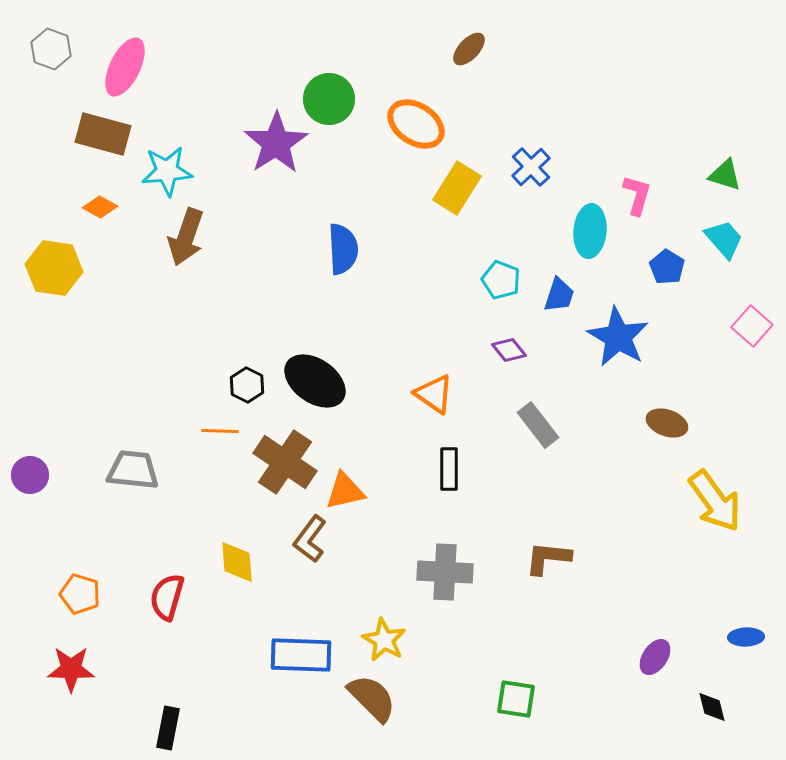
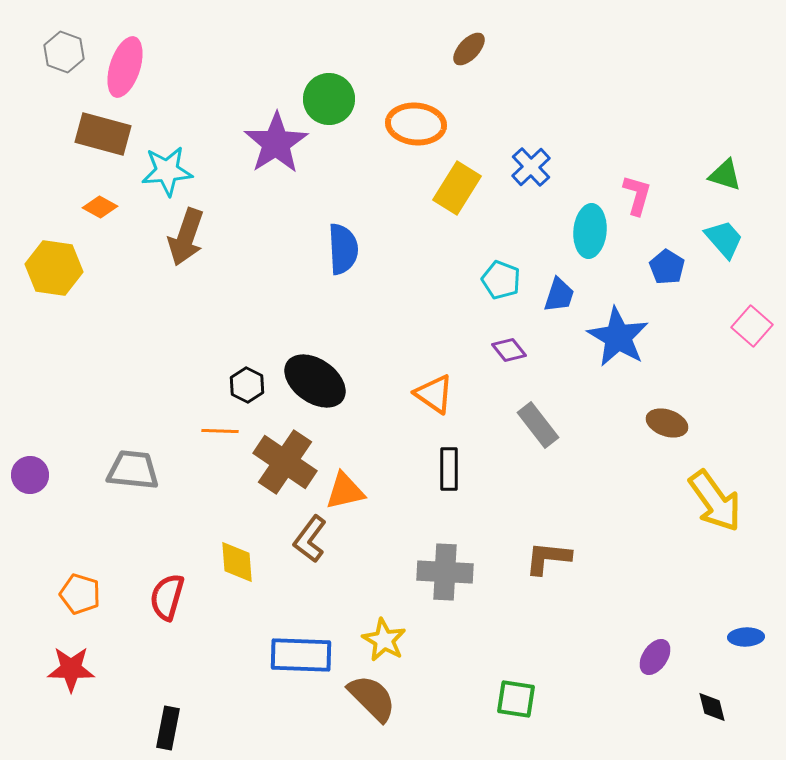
gray hexagon at (51, 49): moved 13 px right, 3 px down
pink ellipse at (125, 67): rotated 8 degrees counterclockwise
orange ellipse at (416, 124): rotated 28 degrees counterclockwise
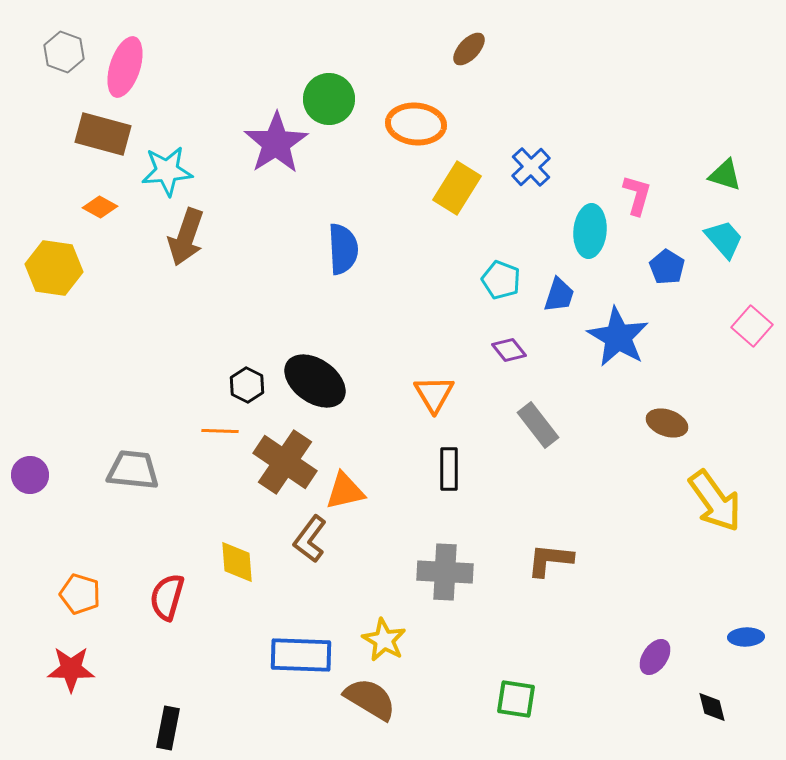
orange triangle at (434, 394): rotated 24 degrees clockwise
brown L-shape at (548, 558): moved 2 px right, 2 px down
brown semicircle at (372, 698): moved 2 px left, 1 px down; rotated 14 degrees counterclockwise
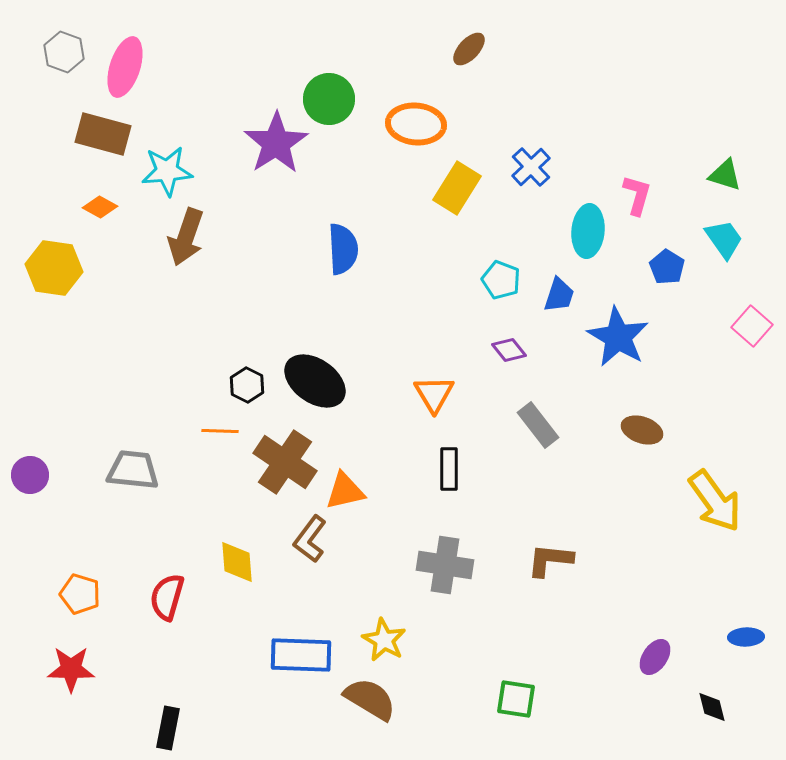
cyan ellipse at (590, 231): moved 2 px left
cyan trapezoid at (724, 239): rotated 6 degrees clockwise
brown ellipse at (667, 423): moved 25 px left, 7 px down
gray cross at (445, 572): moved 7 px up; rotated 6 degrees clockwise
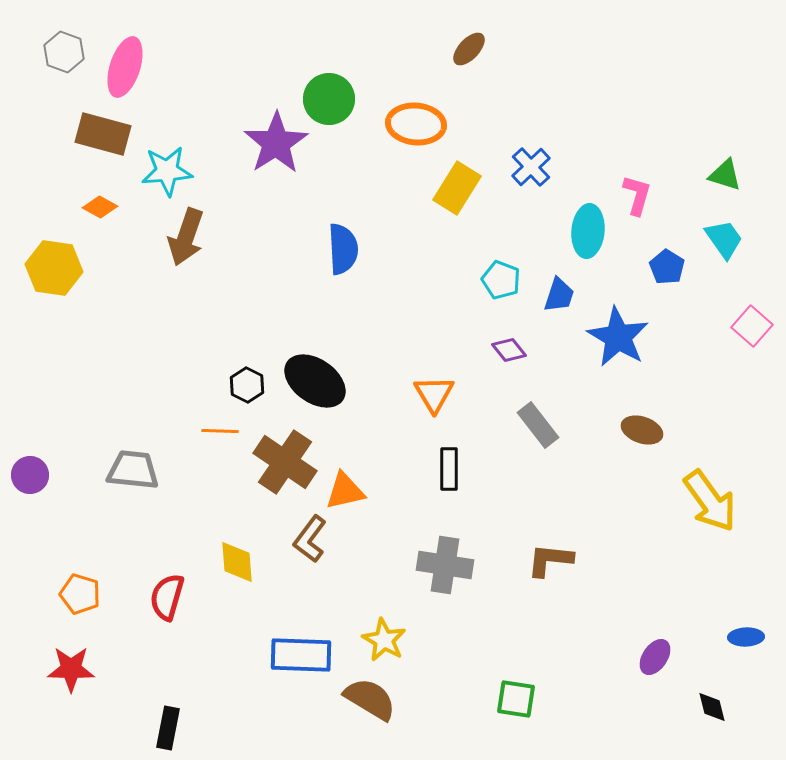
yellow arrow at (715, 501): moved 5 px left
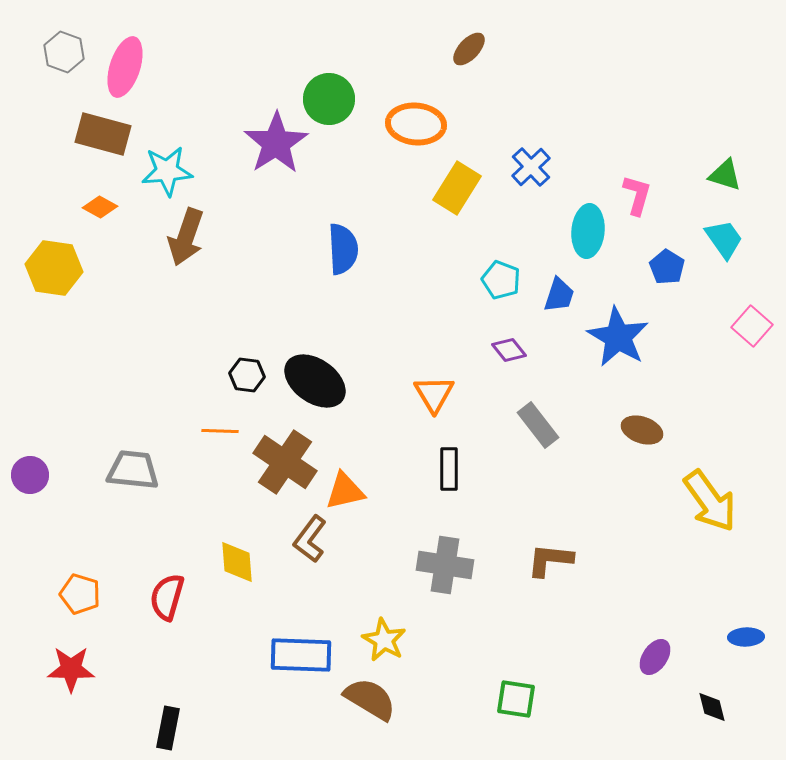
black hexagon at (247, 385): moved 10 px up; rotated 20 degrees counterclockwise
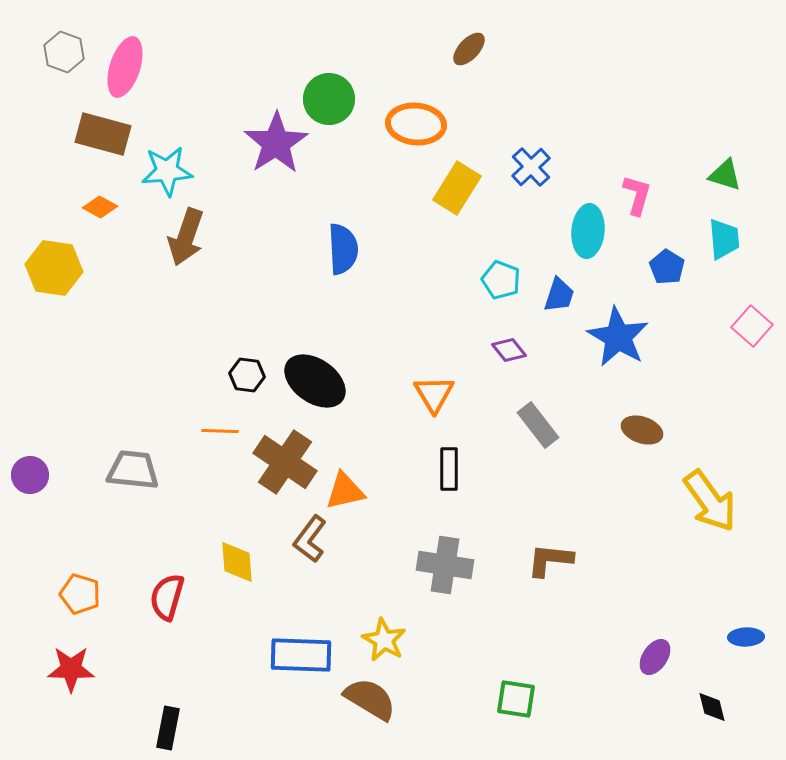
cyan trapezoid at (724, 239): rotated 30 degrees clockwise
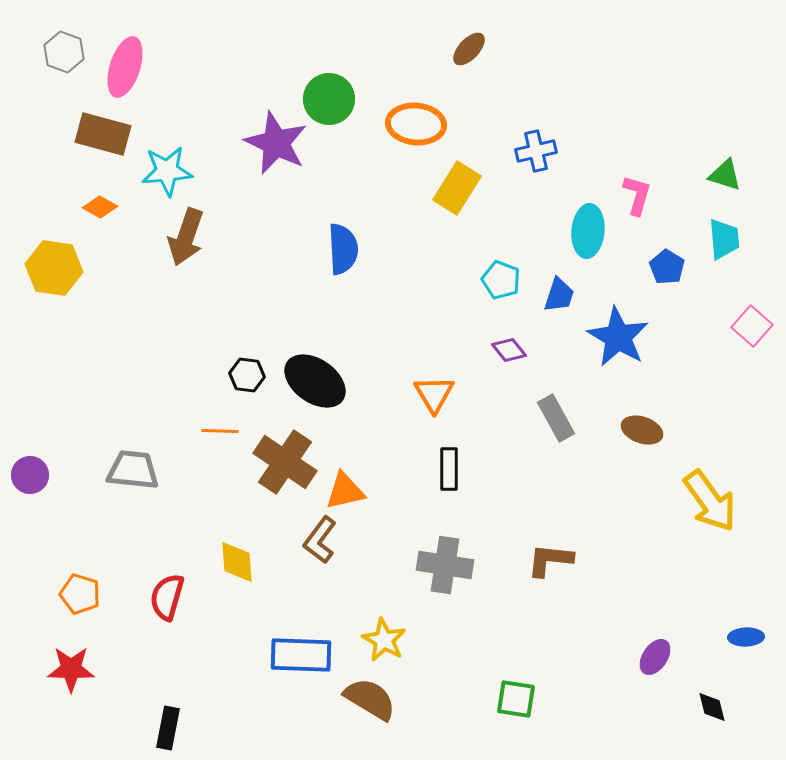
purple star at (276, 143): rotated 14 degrees counterclockwise
blue cross at (531, 167): moved 5 px right, 16 px up; rotated 30 degrees clockwise
gray rectangle at (538, 425): moved 18 px right, 7 px up; rotated 9 degrees clockwise
brown L-shape at (310, 539): moved 10 px right, 1 px down
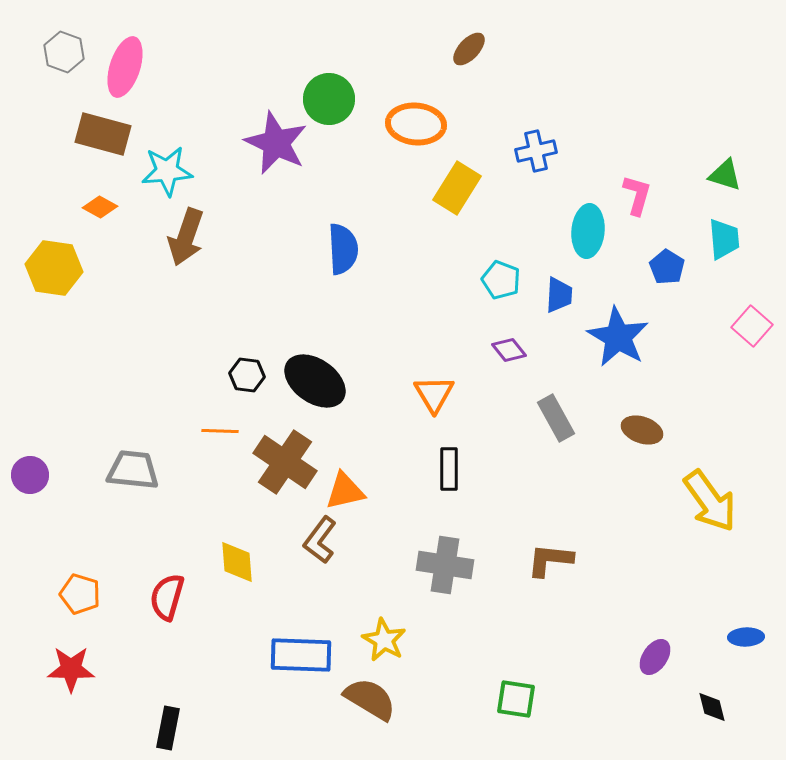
blue trapezoid at (559, 295): rotated 15 degrees counterclockwise
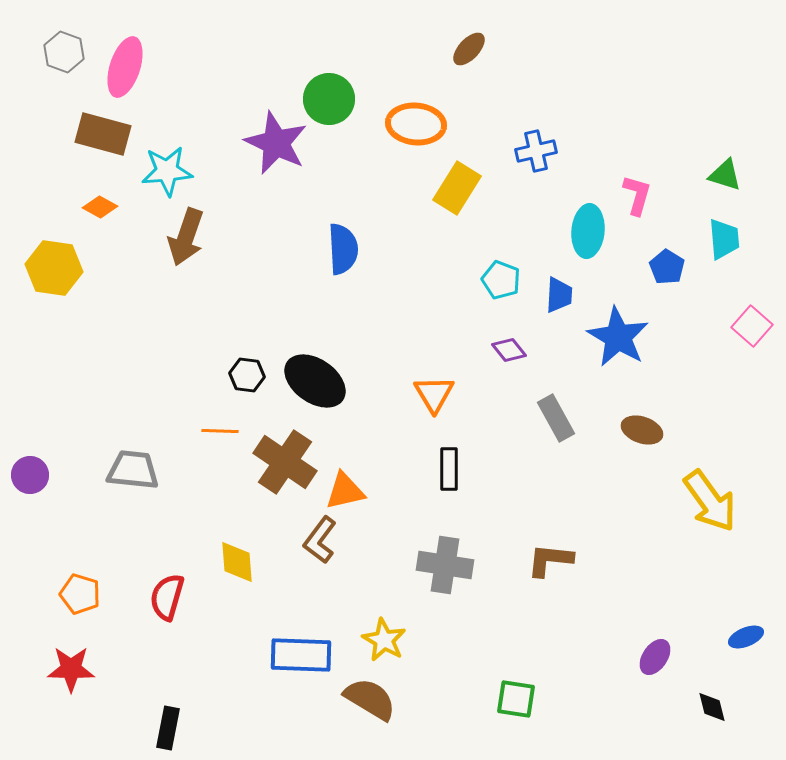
blue ellipse at (746, 637): rotated 20 degrees counterclockwise
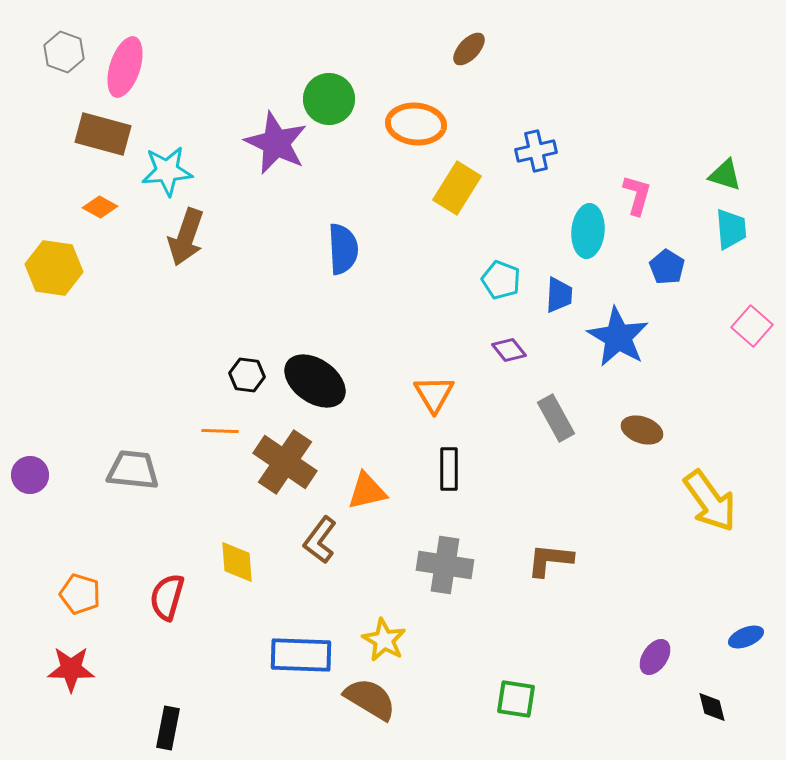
cyan trapezoid at (724, 239): moved 7 px right, 10 px up
orange triangle at (345, 491): moved 22 px right
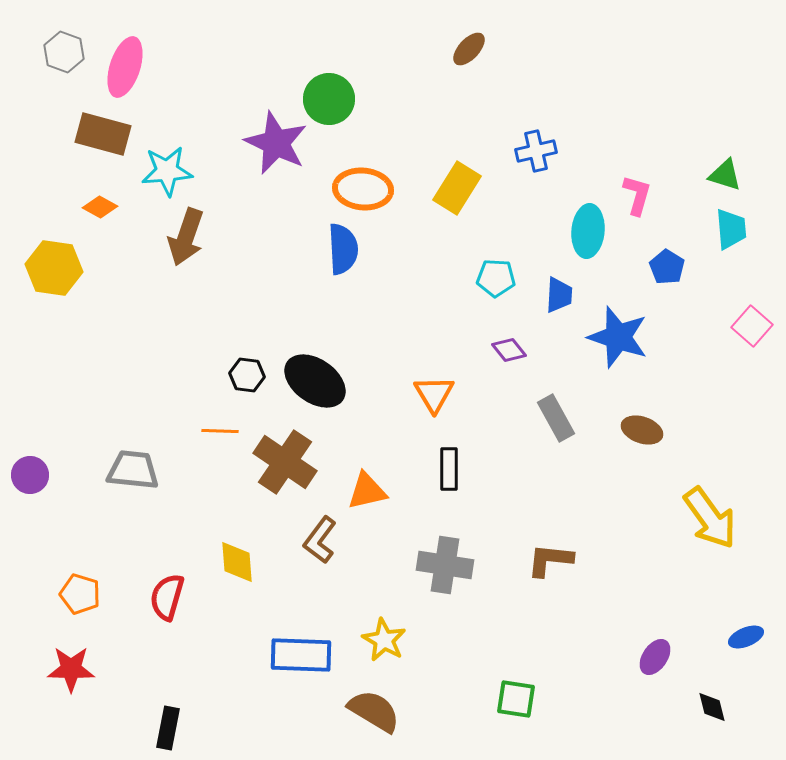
orange ellipse at (416, 124): moved 53 px left, 65 px down
cyan pentagon at (501, 280): moved 5 px left, 2 px up; rotated 18 degrees counterclockwise
blue star at (618, 337): rotated 12 degrees counterclockwise
yellow arrow at (710, 501): moved 17 px down
brown semicircle at (370, 699): moved 4 px right, 12 px down
